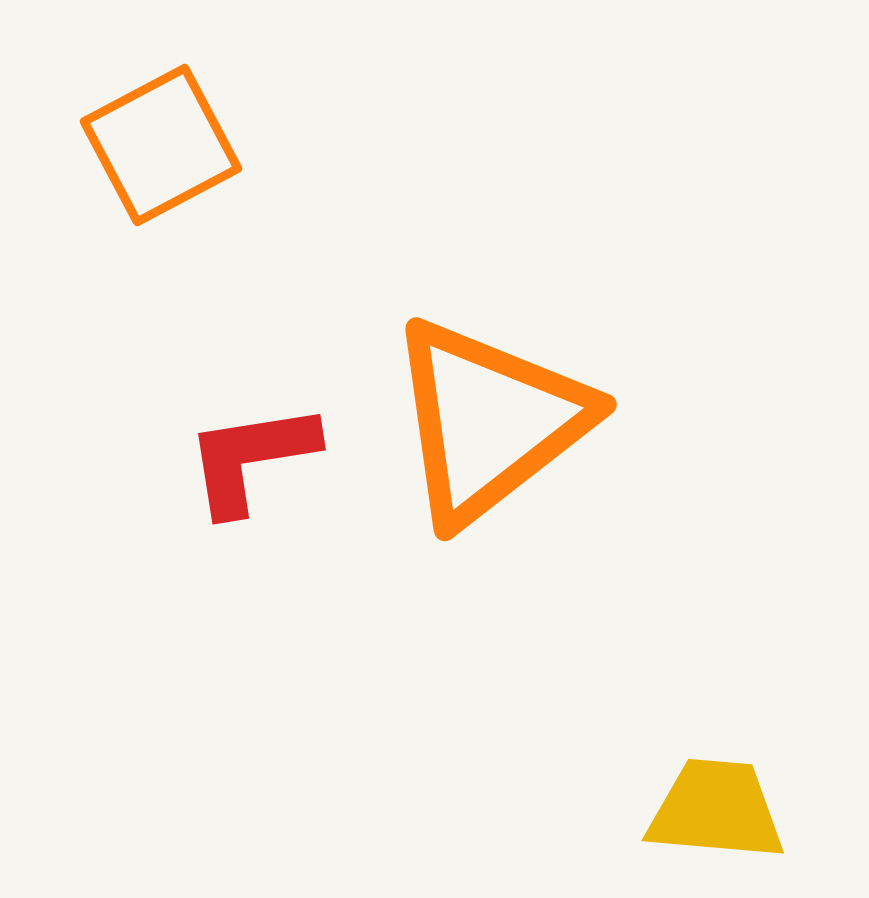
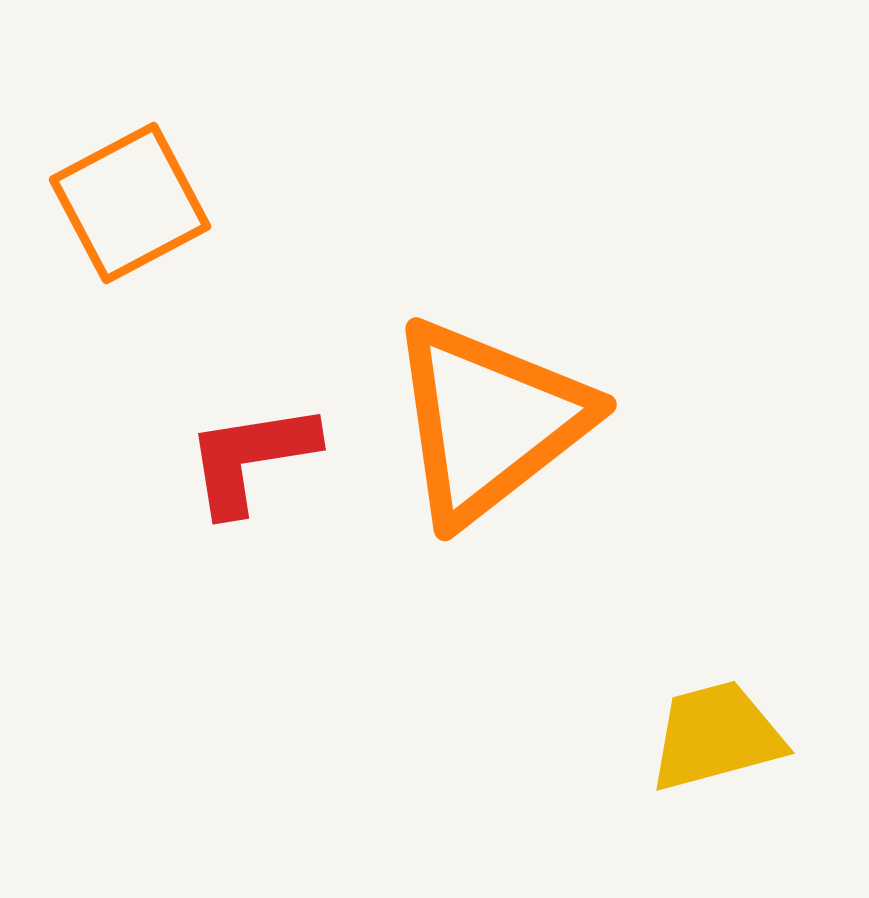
orange square: moved 31 px left, 58 px down
yellow trapezoid: moved 74 px up; rotated 20 degrees counterclockwise
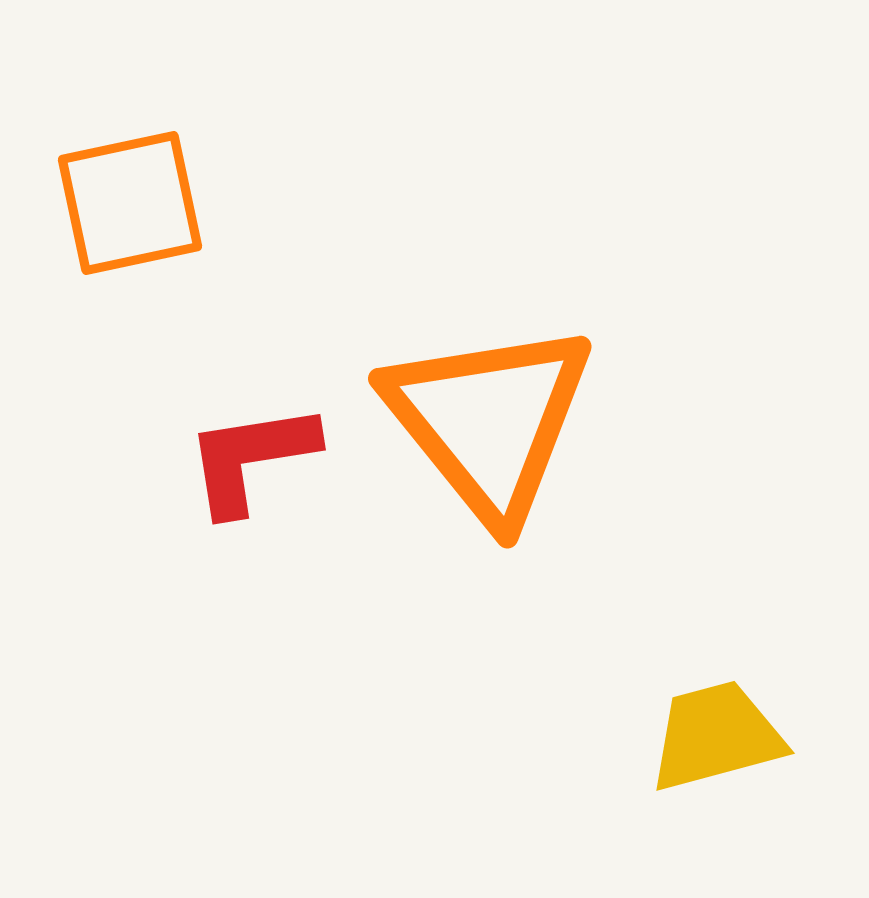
orange square: rotated 16 degrees clockwise
orange triangle: rotated 31 degrees counterclockwise
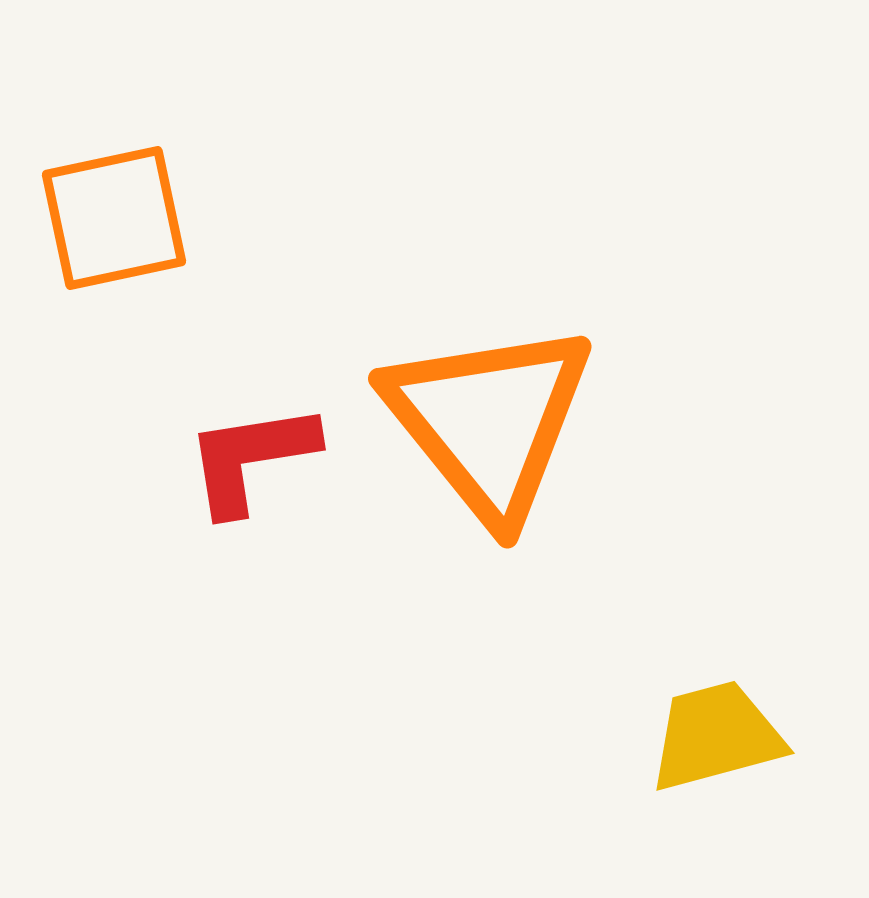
orange square: moved 16 px left, 15 px down
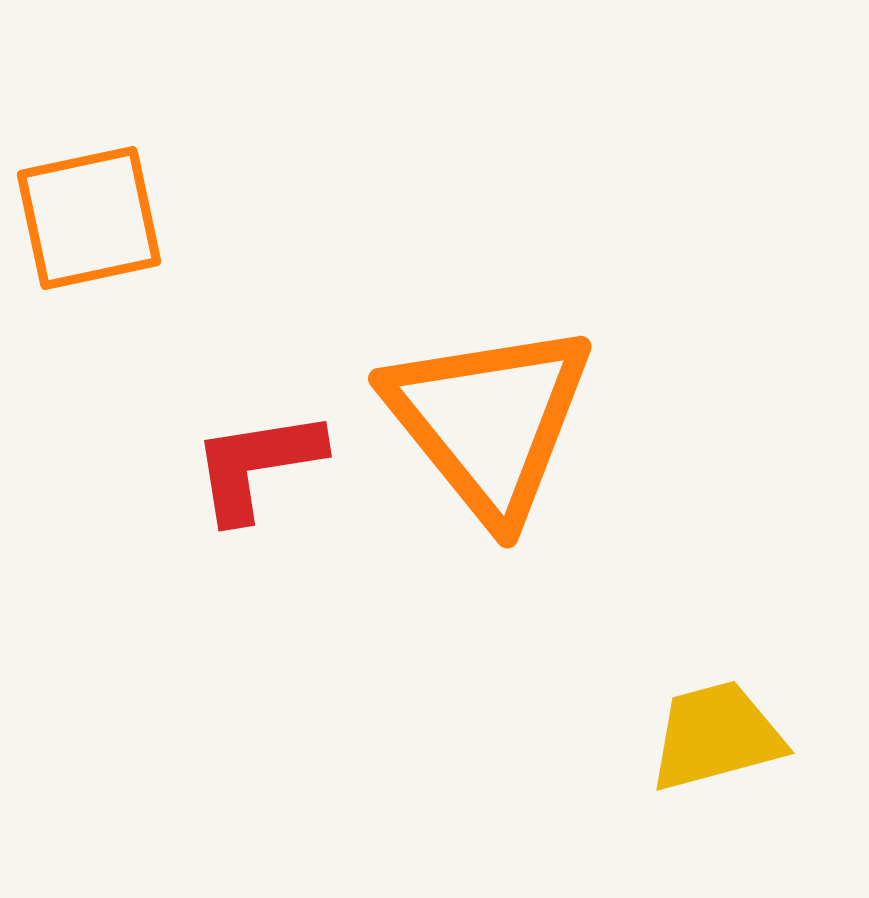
orange square: moved 25 px left
red L-shape: moved 6 px right, 7 px down
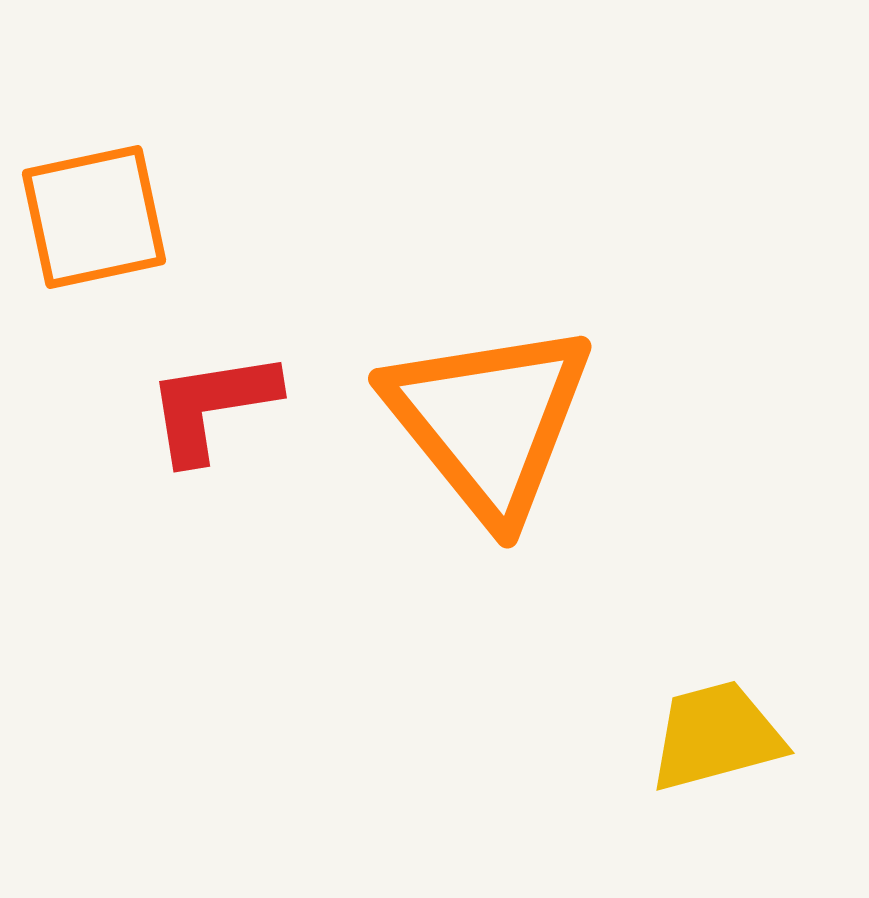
orange square: moved 5 px right, 1 px up
red L-shape: moved 45 px left, 59 px up
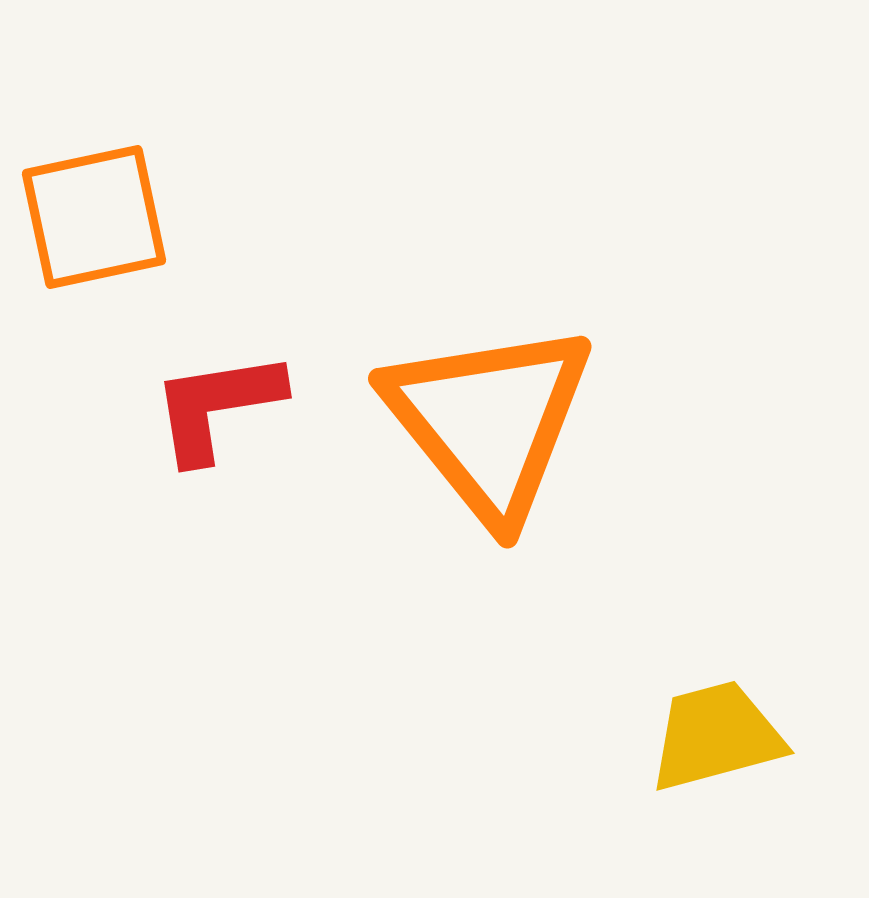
red L-shape: moved 5 px right
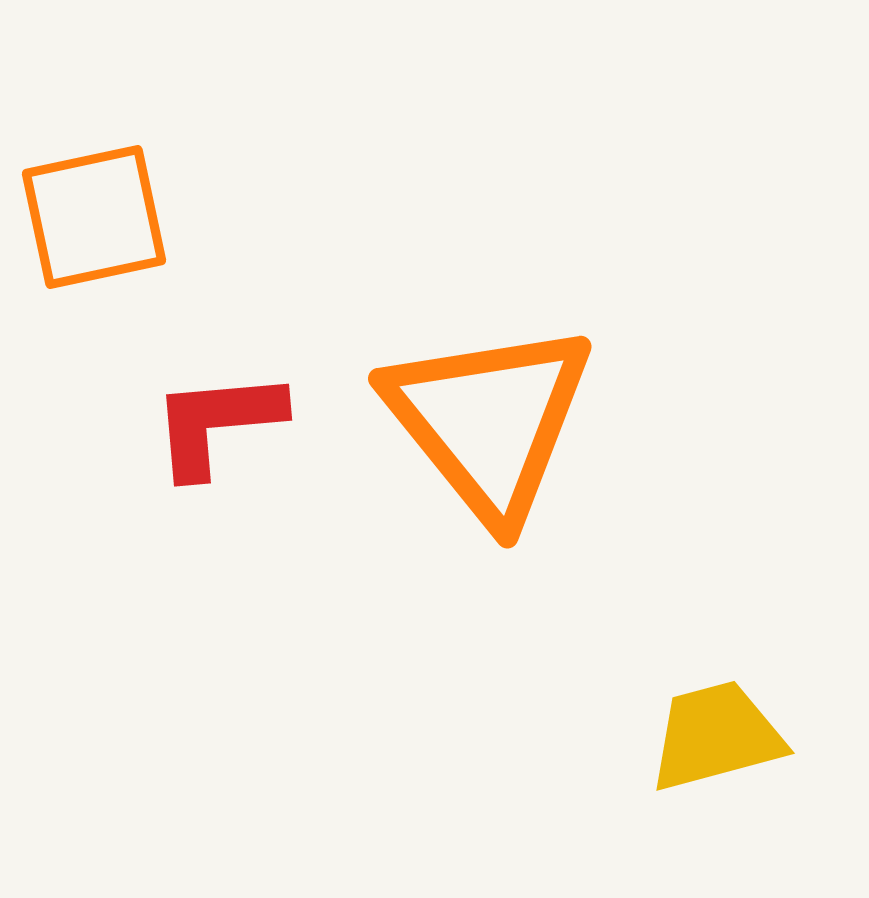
red L-shape: moved 17 px down; rotated 4 degrees clockwise
